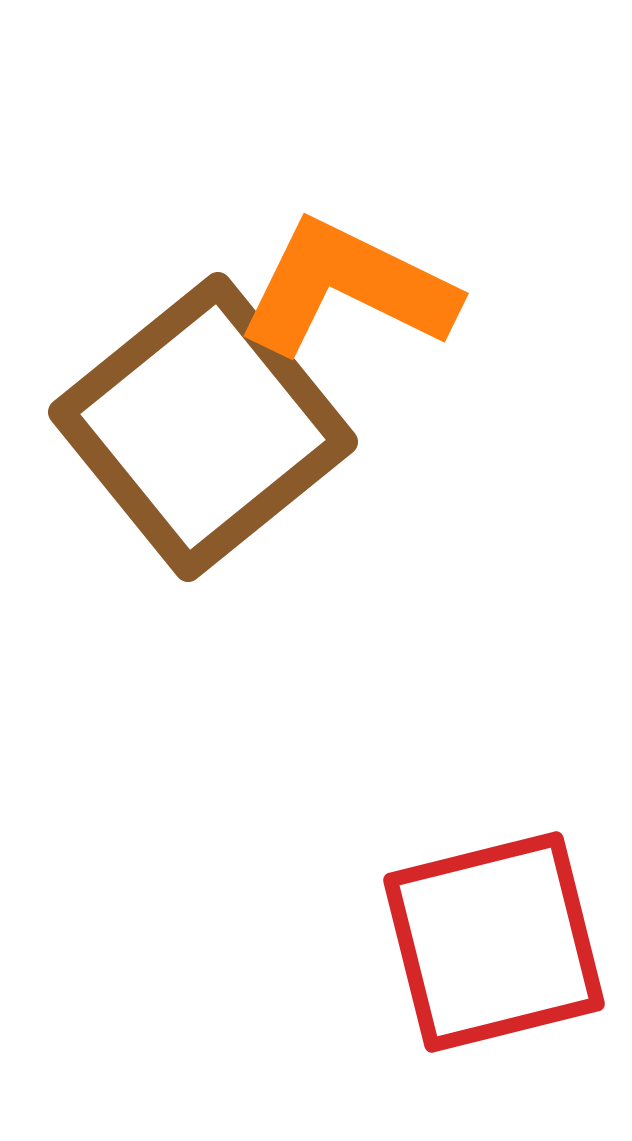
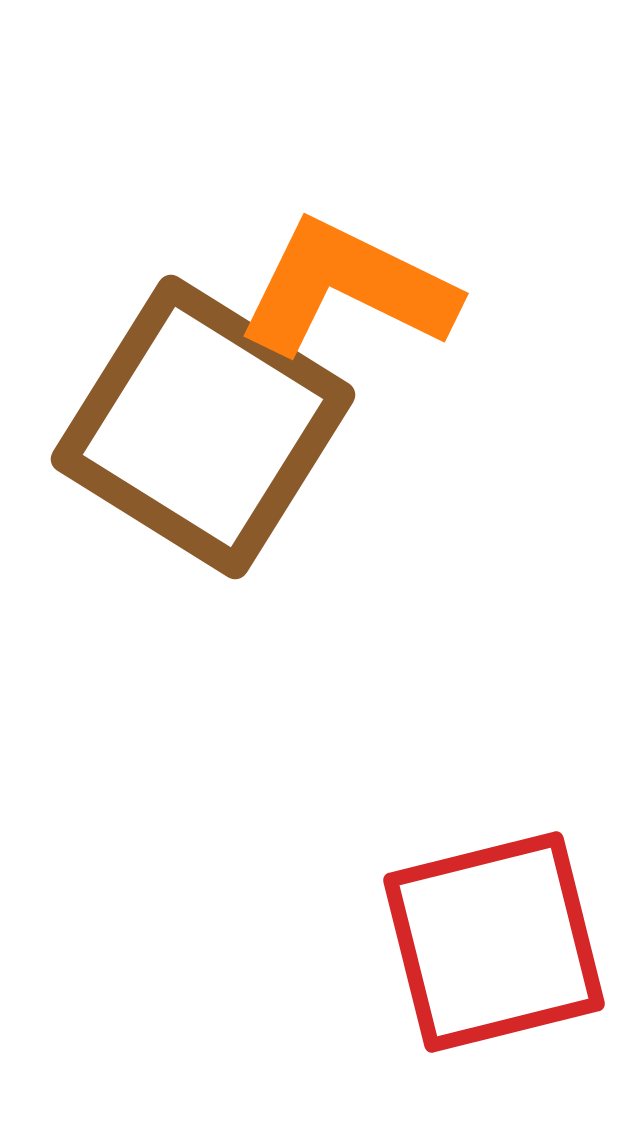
brown square: rotated 19 degrees counterclockwise
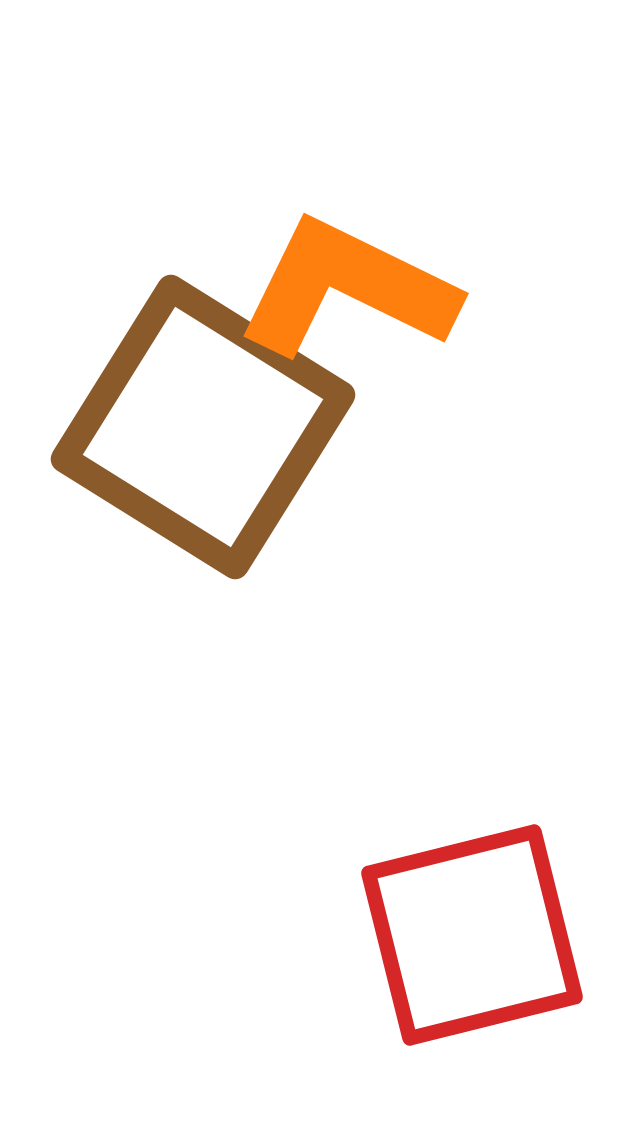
red square: moved 22 px left, 7 px up
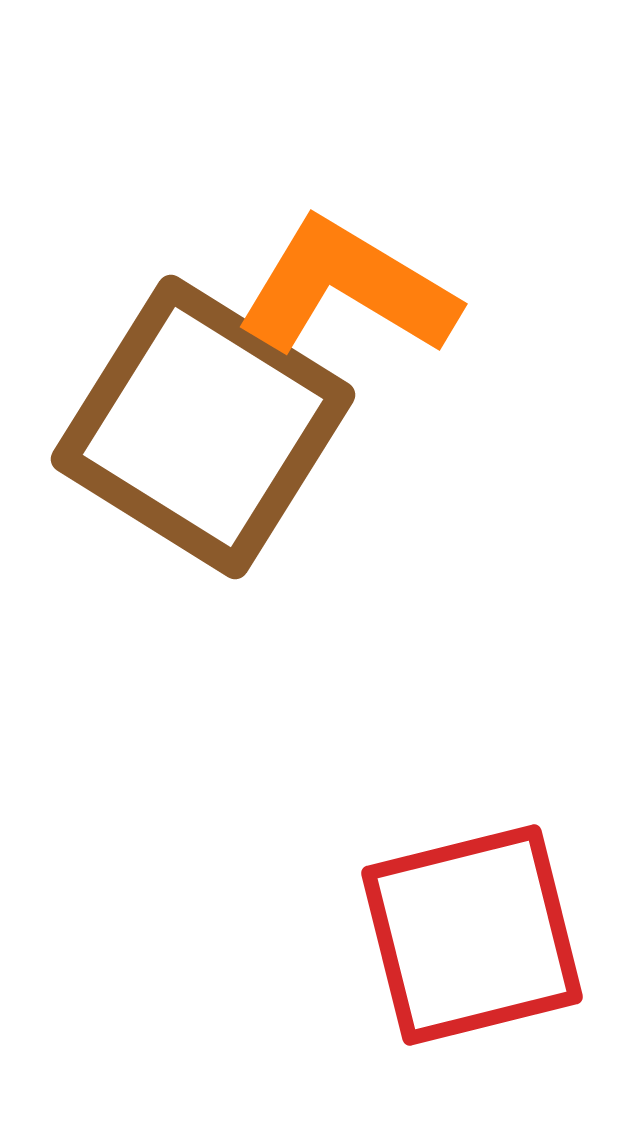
orange L-shape: rotated 5 degrees clockwise
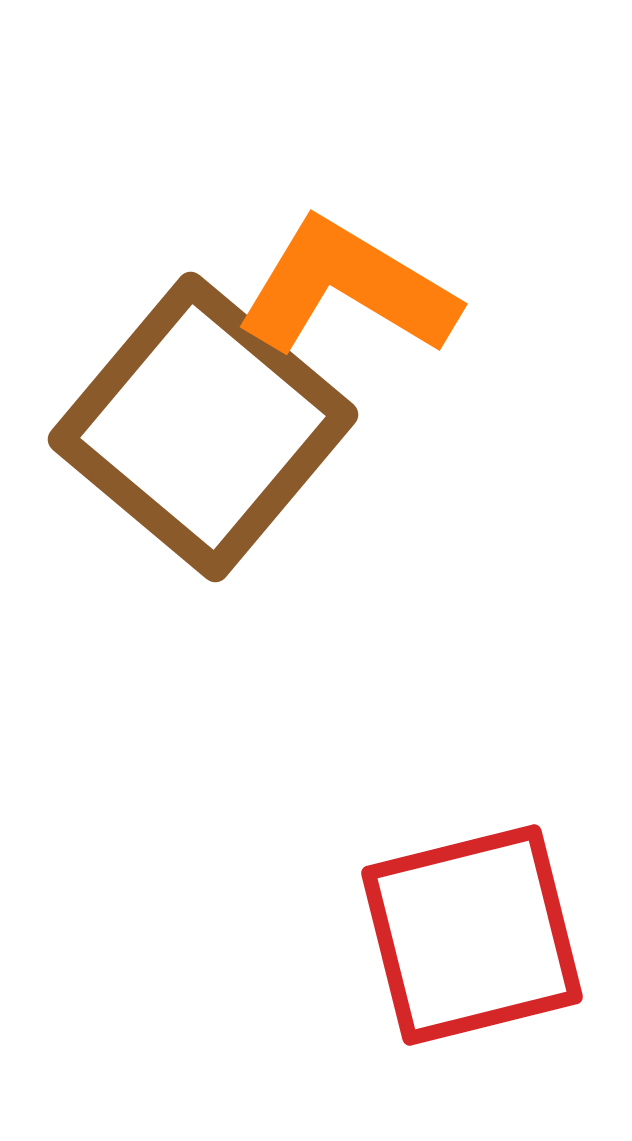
brown square: rotated 8 degrees clockwise
